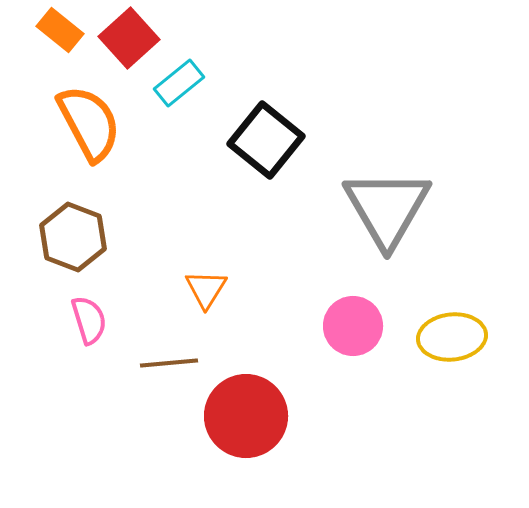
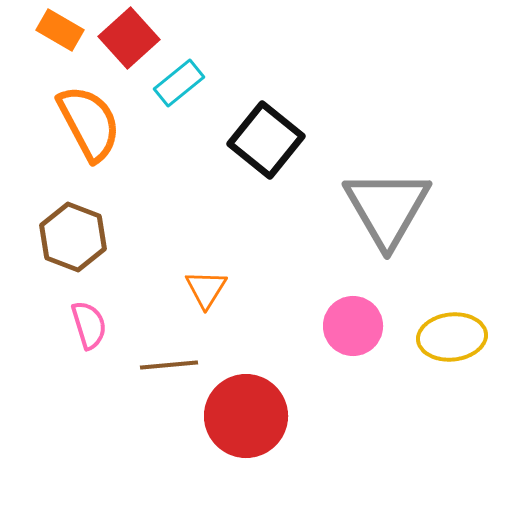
orange rectangle: rotated 9 degrees counterclockwise
pink semicircle: moved 5 px down
brown line: moved 2 px down
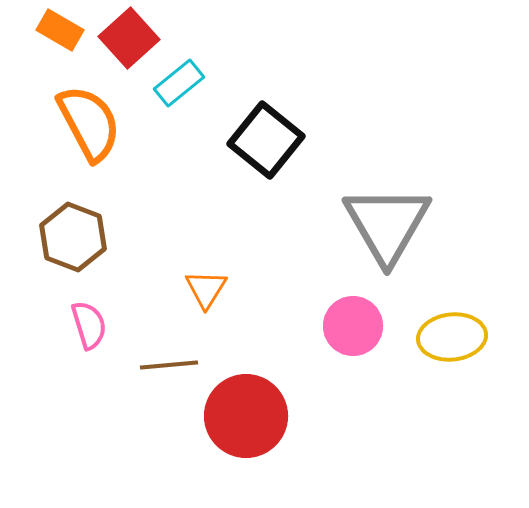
gray triangle: moved 16 px down
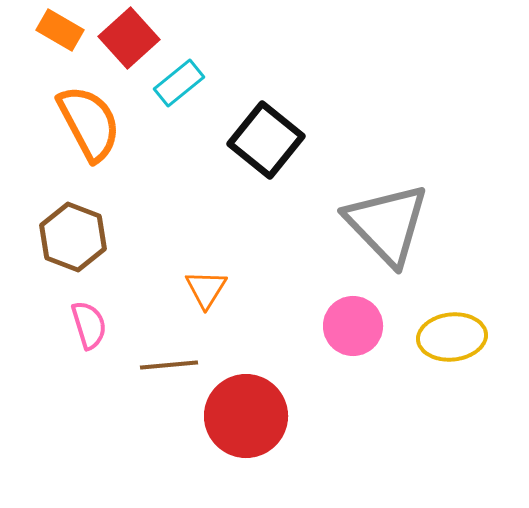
gray triangle: rotated 14 degrees counterclockwise
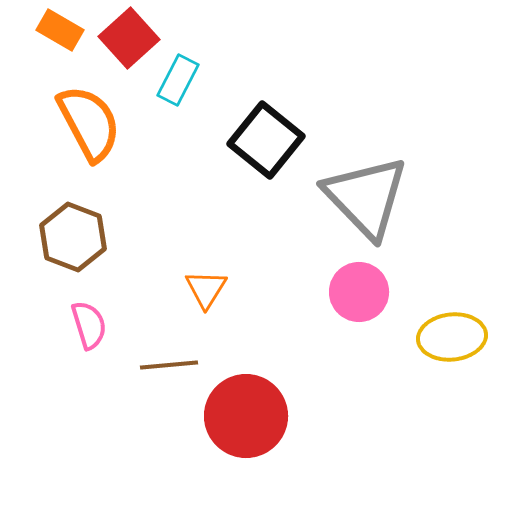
cyan rectangle: moved 1 px left, 3 px up; rotated 24 degrees counterclockwise
gray triangle: moved 21 px left, 27 px up
pink circle: moved 6 px right, 34 px up
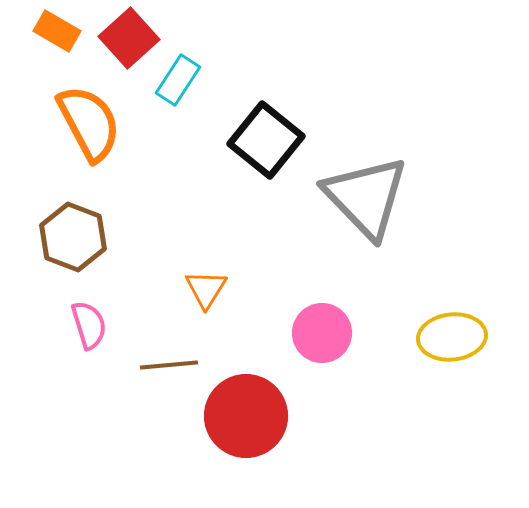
orange rectangle: moved 3 px left, 1 px down
cyan rectangle: rotated 6 degrees clockwise
pink circle: moved 37 px left, 41 px down
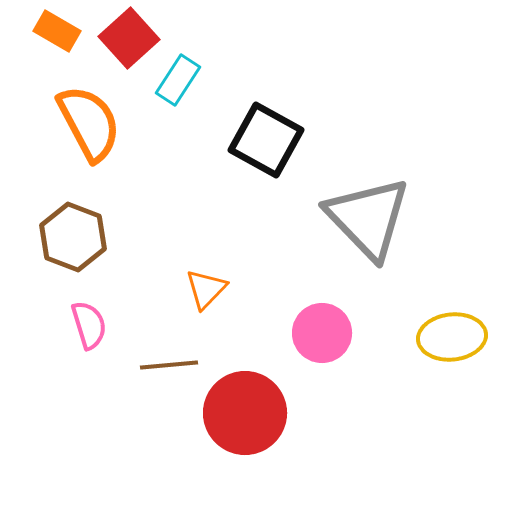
black square: rotated 10 degrees counterclockwise
gray triangle: moved 2 px right, 21 px down
orange triangle: rotated 12 degrees clockwise
red circle: moved 1 px left, 3 px up
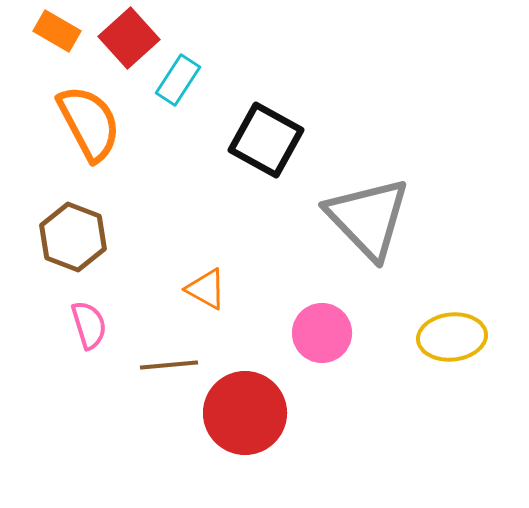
orange triangle: rotated 45 degrees counterclockwise
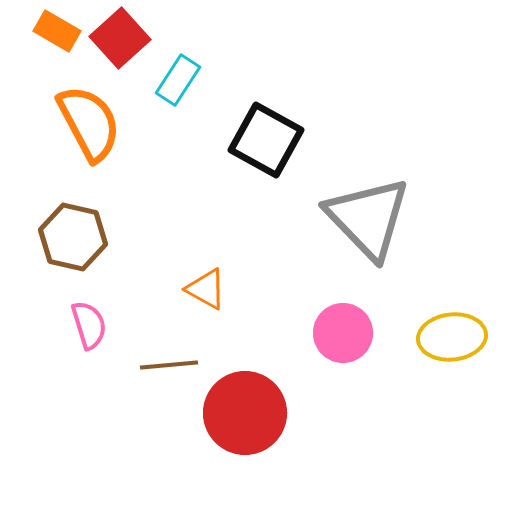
red square: moved 9 px left
brown hexagon: rotated 8 degrees counterclockwise
pink circle: moved 21 px right
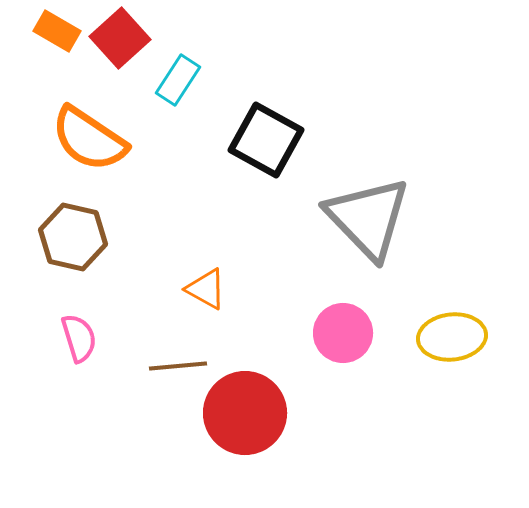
orange semicircle: moved 16 px down; rotated 152 degrees clockwise
pink semicircle: moved 10 px left, 13 px down
brown line: moved 9 px right, 1 px down
